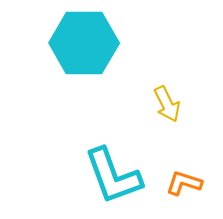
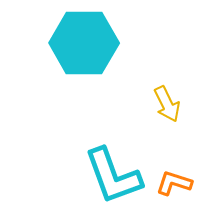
orange L-shape: moved 10 px left
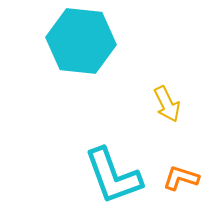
cyan hexagon: moved 3 px left, 2 px up; rotated 6 degrees clockwise
orange L-shape: moved 7 px right, 5 px up
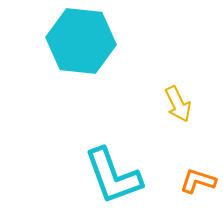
yellow arrow: moved 11 px right
orange L-shape: moved 17 px right, 3 px down
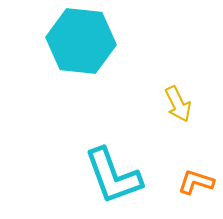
orange L-shape: moved 2 px left, 1 px down
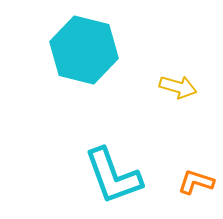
cyan hexagon: moved 3 px right, 9 px down; rotated 8 degrees clockwise
yellow arrow: moved 17 px up; rotated 48 degrees counterclockwise
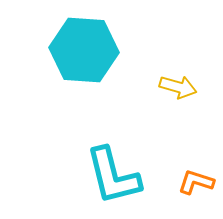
cyan hexagon: rotated 10 degrees counterclockwise
cyan L-shape: rotated 6 degrees clockwise
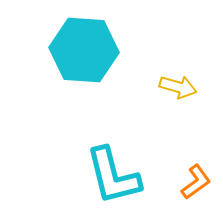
orange L-shape: rotated 126 degrees clockwise
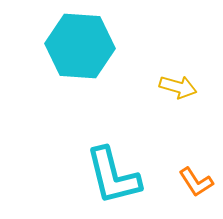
cyan hexagon: moved 4 px left, 4 px up
orange L-shape: rotated 93 degrees clockwise
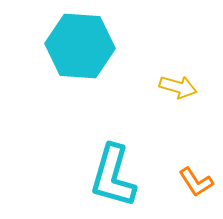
cyan L-shape: rotated 30 degrees clockwise
